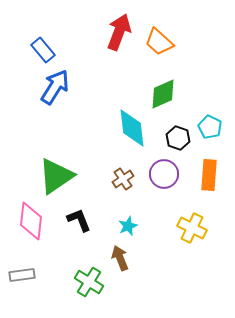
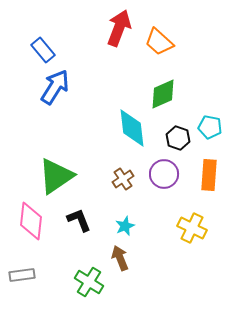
red arrow: moved 4 px up
cyan pentagon: rotated 15 degrees counterclockwise
cyan star: moved 3 px left
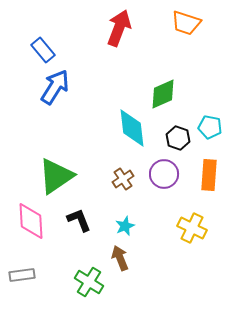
orange trapezoid: moved 27 px right, 19 px up; rotated 24 degrees counterclockwise
pink diamond: rotated 9 degrees counterclockwise
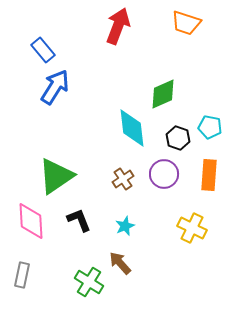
red arrow: moved 1 px left, 2 px up
brown arrow: moved 5 px down; rotated 20 degrees counterclockwise
gray rectangle: rotated 70 degrees counterclockwise
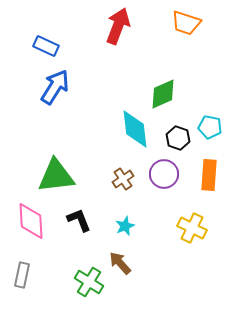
blue rectangle: moved 3 px right, 4 px up; rotated 25 degrees counterclockwise
cyan diamond: moved 3 px right, 1 px down
green triangle: rotated 27 degrees clockwise
